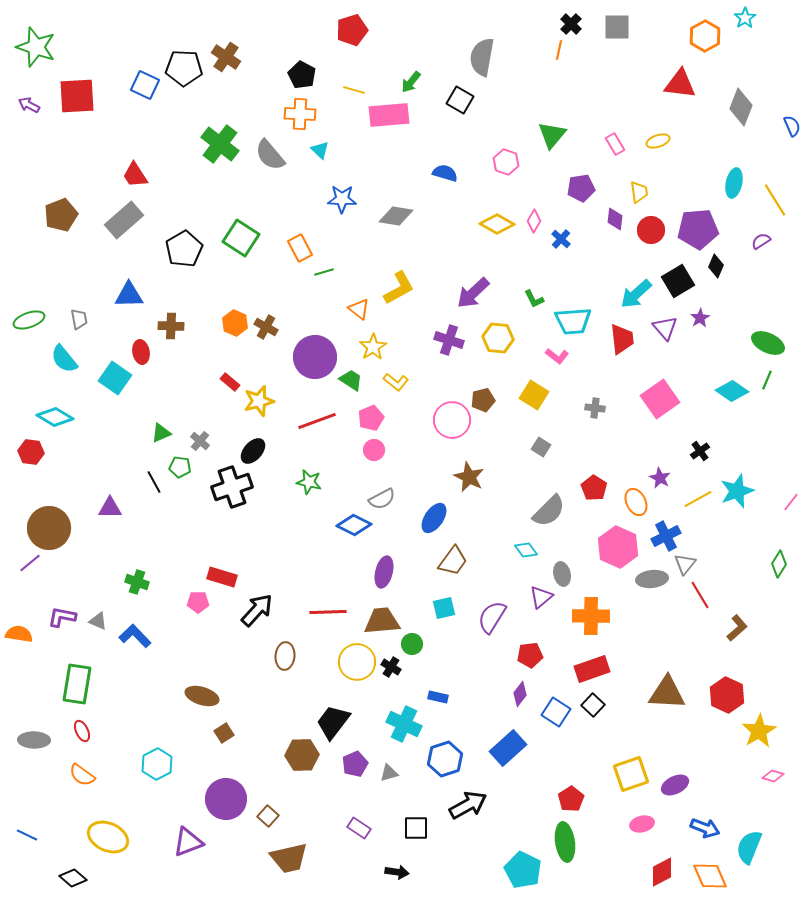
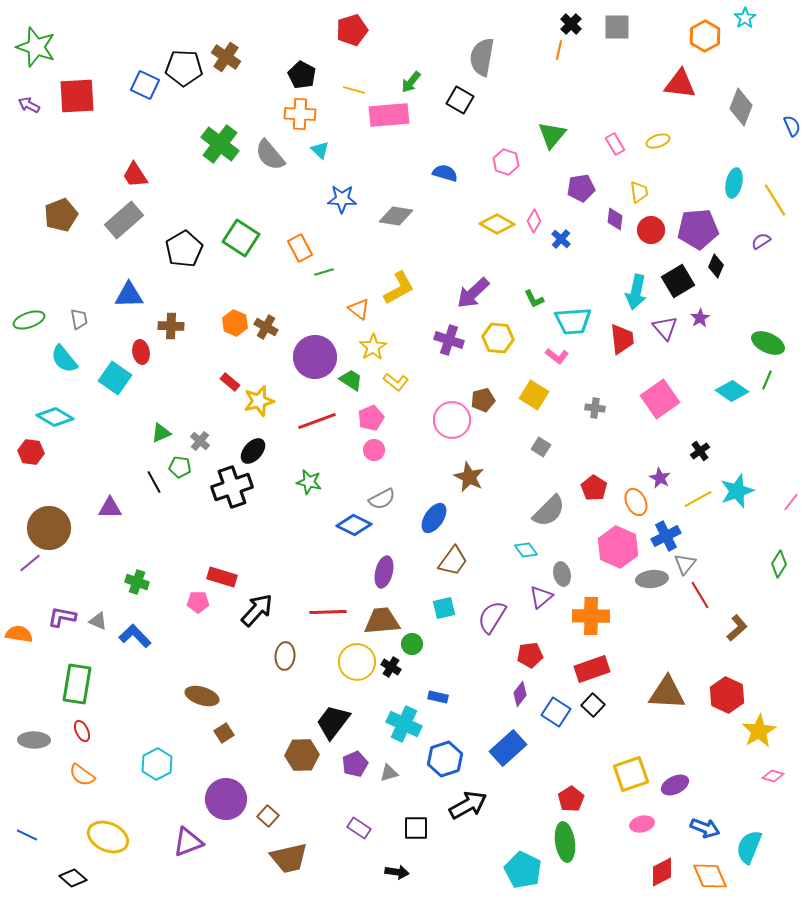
cyan arrow at (636, 294): moved 2 px up; rotated 36 degrees counterclockwise
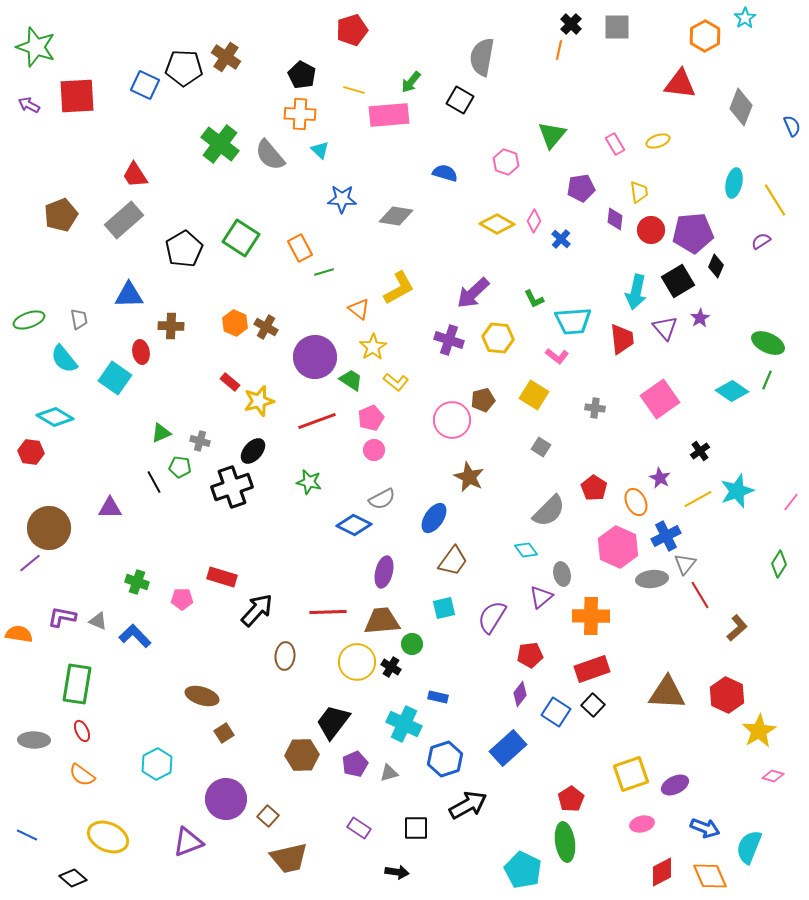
purple pentagon at (698, 229): moved 5 px left, 4 px down
gray cross at (200, 441): rotated 24 degrees counterclockwise
pink pentagon at (198, 602): moved 16 px left, 3 px up
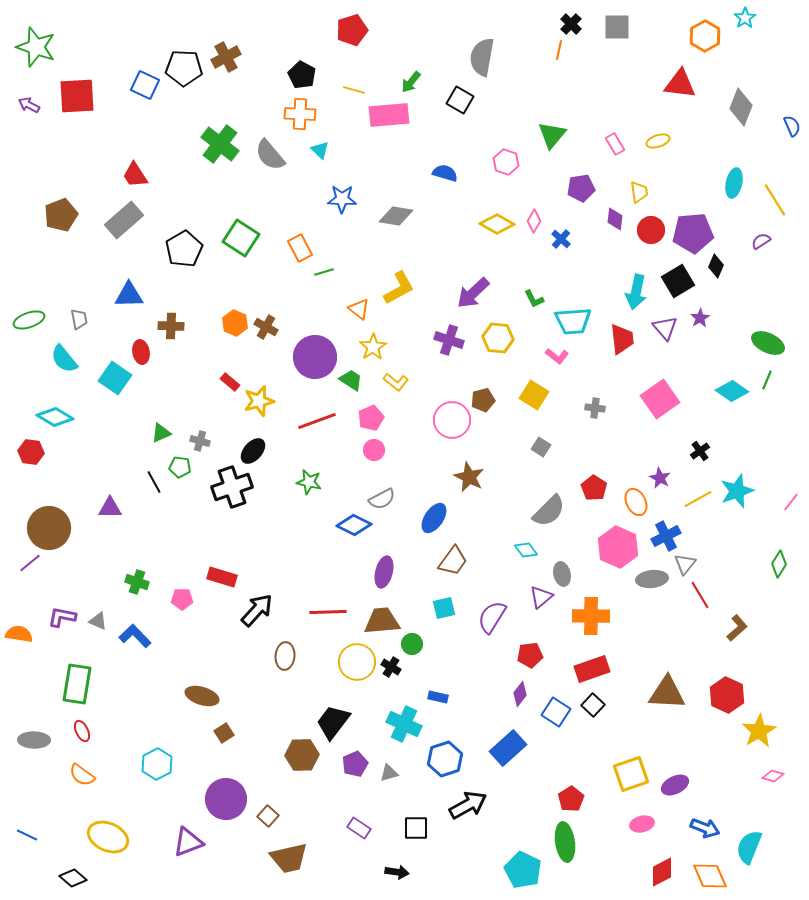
brown cross at (226, 57): rotated 28 degrees clockwise
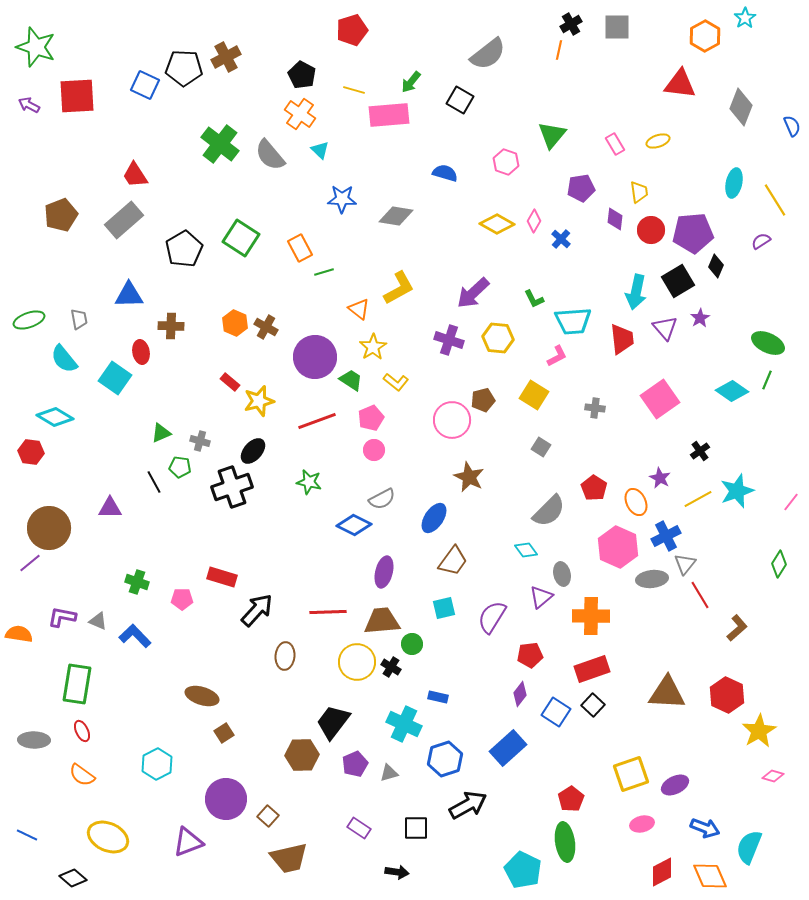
black cross at (571, 24): rotated 15 degrees clockwise
gray semicircle at (482, 57): moved 6 px right, 3 px up; rotated 138 degrees counterclockwise
orange cross at (300, 114): rotated 32 degrees clockwise
pink L-shape at (557, 356): rotated 65 degrees counterclockwise
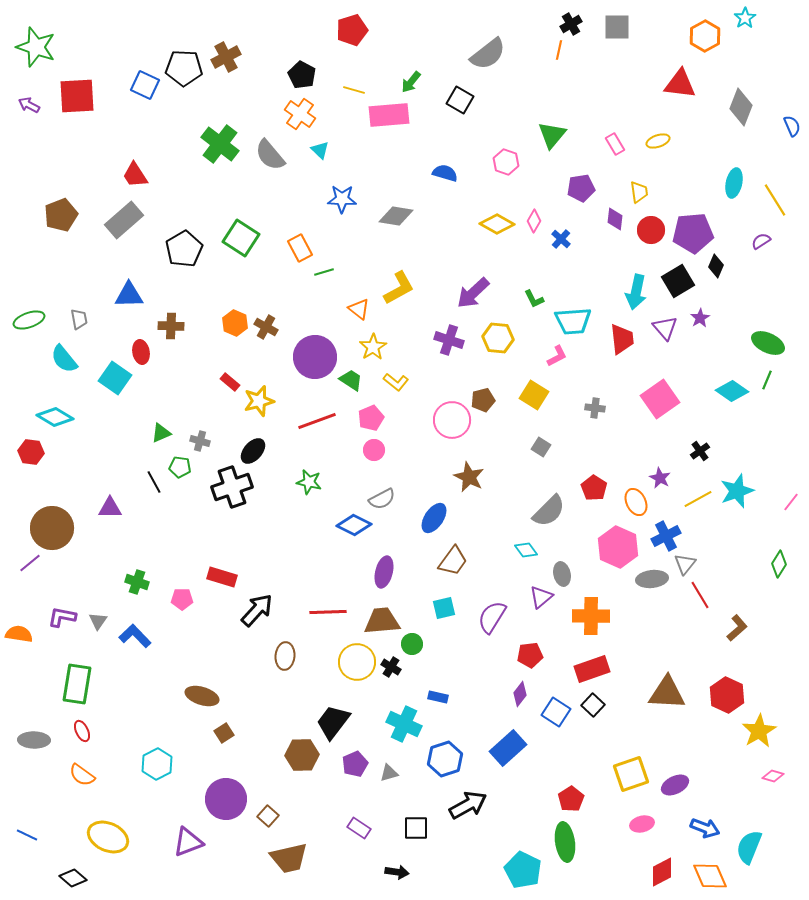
brown circle at (49, 528): moved 3 px right
gray triangle at (98, 621): rotated 42 degrees clockwise
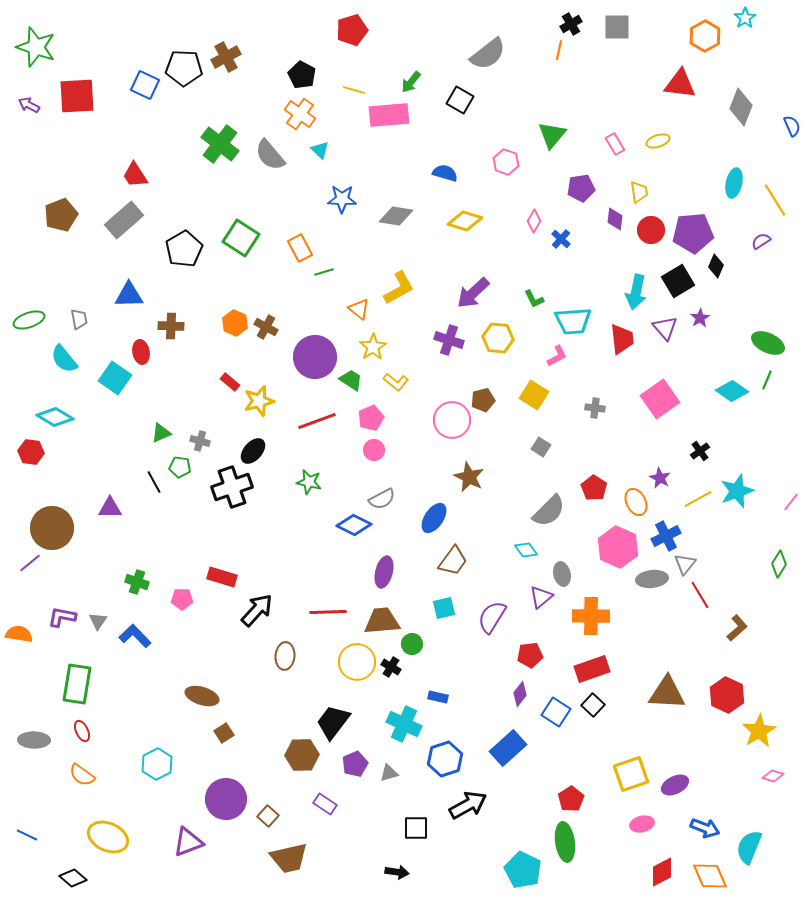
yellow diamond at (497, 224): moved 32 px left, 3 px up; rotated 12 degrees counterclockwise
purple rectangle at (359, 828): moved 34 px left, 24 px up
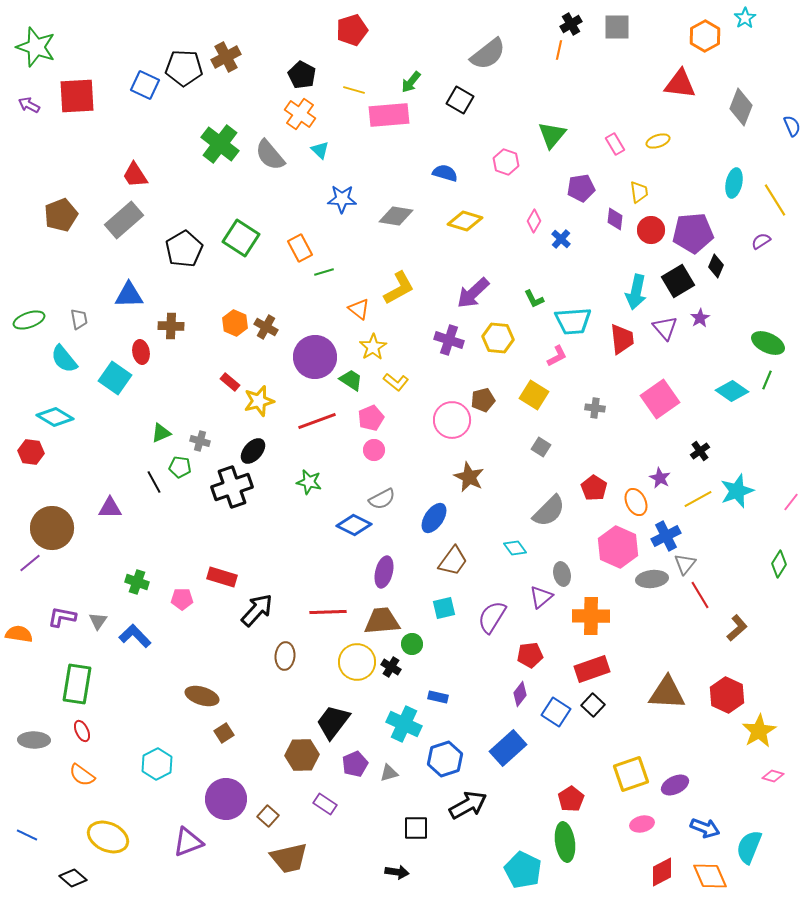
cyan diamond at (526, 550): moved 11 px left, 2 px up
